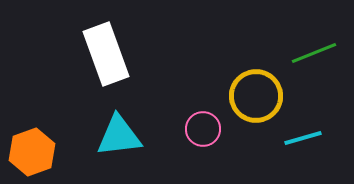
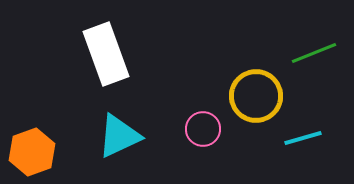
cyan triangle: rotated 18 degrees counterclockwise
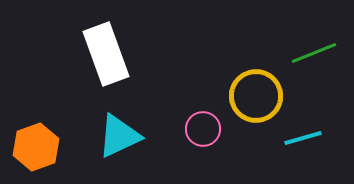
orange hexagon: moved 4 px right, 5 px up
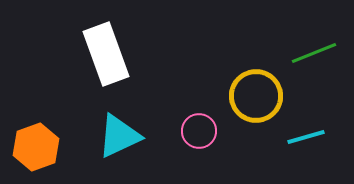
pink circle: moved 4 px left, 2 px down
cyan line: moved 3 px right, 1 px up
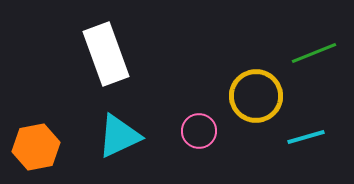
orange hexagon: rotated 9 degrees clockwise
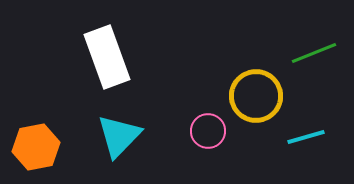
white rectangle: moved 1 px right, 3 px down
pink circle: moved 9 px right
cyan triangle: rotated 21 degrees counterclockwise
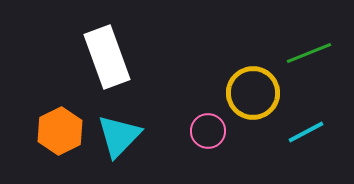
green line: moved 5 px left
yellow circle: moved 3 px left, 3 px up
cyan line: moved 5 px up; rotated 12 degrees counterclockwise
orange hexagon: moved 24 px right, 16 px up; rotated 15 degrees counterclockwise
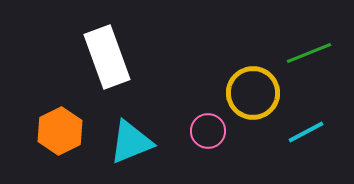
cyan triangle: moved 12 px right, 6 px down; rotated 24 degrees clockwise
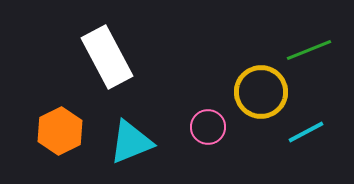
green line: moved 3 px up
white rectangle: rotated 8 degrees counterclockwise
yellow circle: moved 8 px right, 1 px up
pink circle: moved 4 px up
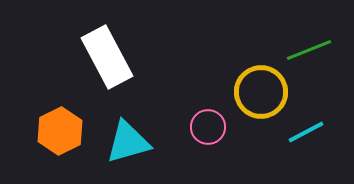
cyan triangle: moved 3 px left; rotated 6 degrees clockwise
